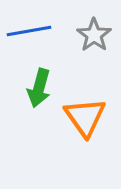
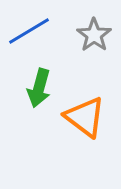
blue line: rotated 21 degrees counterclockwise
orange triangle: rotated 18 degrees counterclockwise
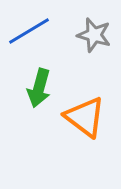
gray star: rotated 20 degrees counterclockwise
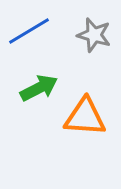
green arrow: rotated 132 degrees counterclockwise
orange triangle: rotated 33 degrees counterclockwise
